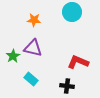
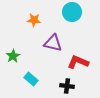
purple triangle: moved 20 px right, 5 px up
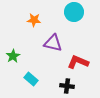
cyan circle: moved 2 px right
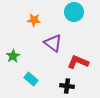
purple triangle: rotated 24 degrees clockwise
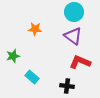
orange star: moved 1 px right, 9 px down
purple triangle: moved 20 px right, 7 px up
green star: rotated 16 degrees clockwise
red L-shape: moved 2 px right
cyan rectangle: moved 1 px right, 2 px up
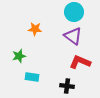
green star: moved 6 px right
cyan rectangle: rotated 32 degrees counterclockwise
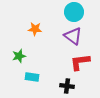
red L-shape: rotated 30 degrees counterclockwise
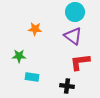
cyan circle: moved 1 px right
green star: rotated 16 degrees clockwise
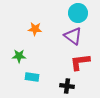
cyan circle: moved 3 px right, 1 px down
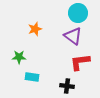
orange star: rotated 24 degrees counterclockwise
green star: moved 1 px down
